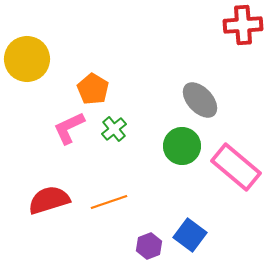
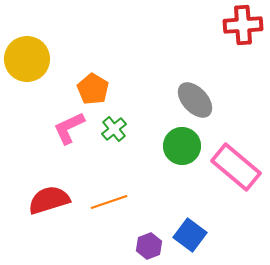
gray ellipse: moved 5 px left
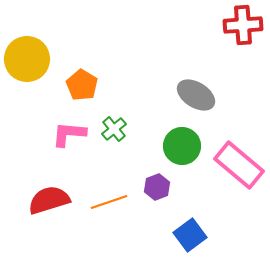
orange pentagon: moved 11 px left, 4 px up
gray ellipse: moved 1 px right, 5 px up; rotated 15 degrees counterclockwise
pink L-shape: moved 6 px down; rotated 30 degrees clockwise
pink rectangle: moved 3 px right, 2 px up
blue square: rotated 16 degrees clockwise
purple hexagon: moved 8 px right, 59 px up
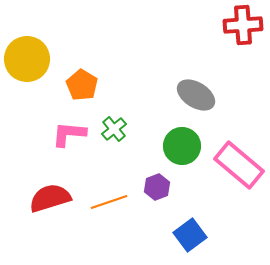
red semicircle: moved 1 px right, 2 px up
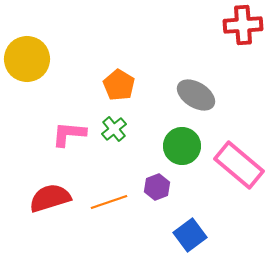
orange pentagon: moved 37 px right
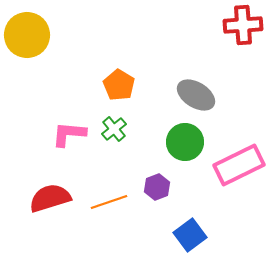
yellow circle: moved 24 px up
green circle: moved 3 px right, 4 px up
pink rectangle: rotated 66 degrees counterclockwise
